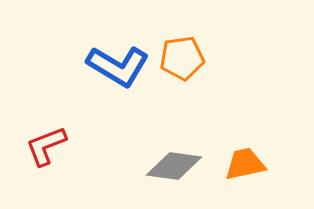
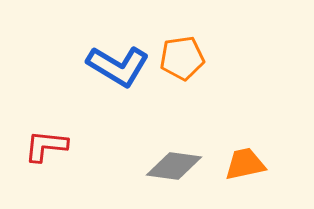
red L-shape: rotated 27 degrees clockwise
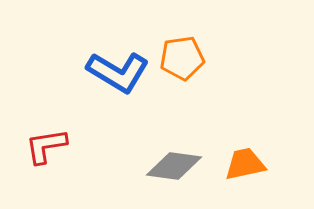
blue L-shape: moved 6 px down
red L-shape: rotated 15 degrees counterclockwise
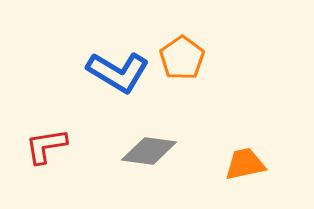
orange pentagon: rotated 27 degrees counterclockwise
gray diamond: moved 25 px left, 15 px up
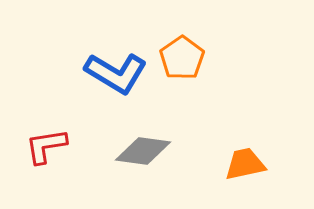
blue L-shape: moved 2 px left, 1 px down
gray diamond: moved 6 px left
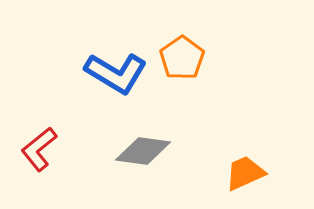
red L-shape: moved 7 px left, 3 px down; rotated 30 degrees counterclockwise
orange trapezoid: moved 9 px down; rotated 12 degrees counterclockwise
